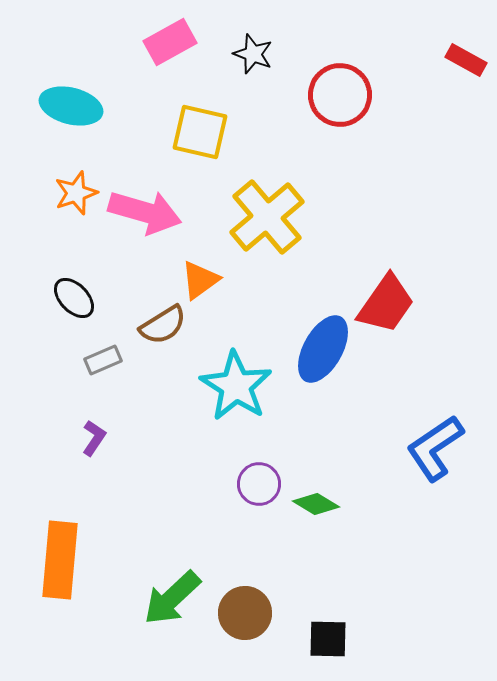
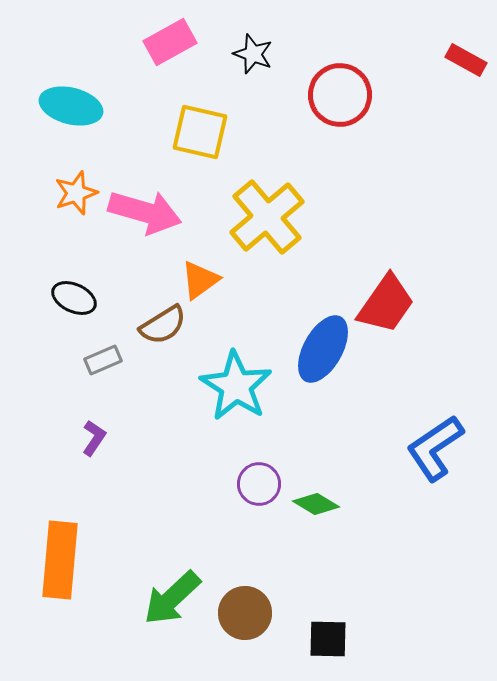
black ellipse: rotated 21 degrees counterclockwise
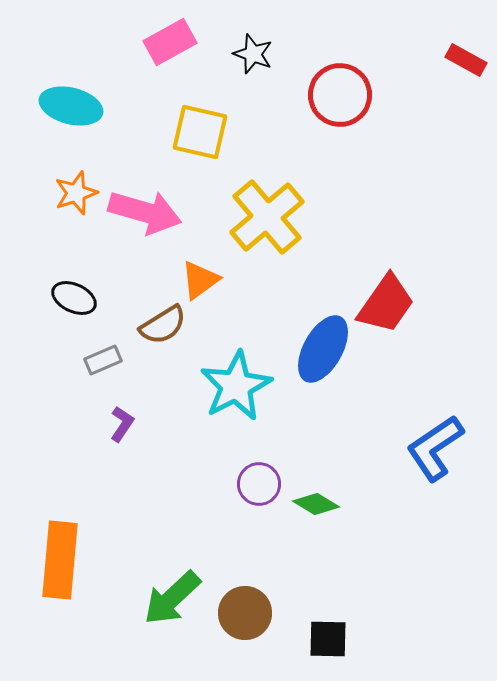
cyan star: rotated 12 degrees clockwise
purple L-shape: moved 28 px right, 14 px up
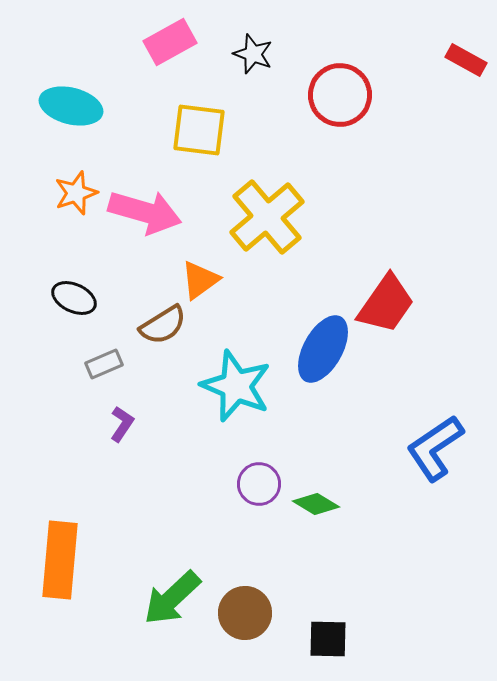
yellow square: moved 1 px left, 2 px up; rotated 6 degrees counterclockwise
gray rectangle: moved 1 px right, 4 px down
cyan star: rotated 22 degrees counterclockwise
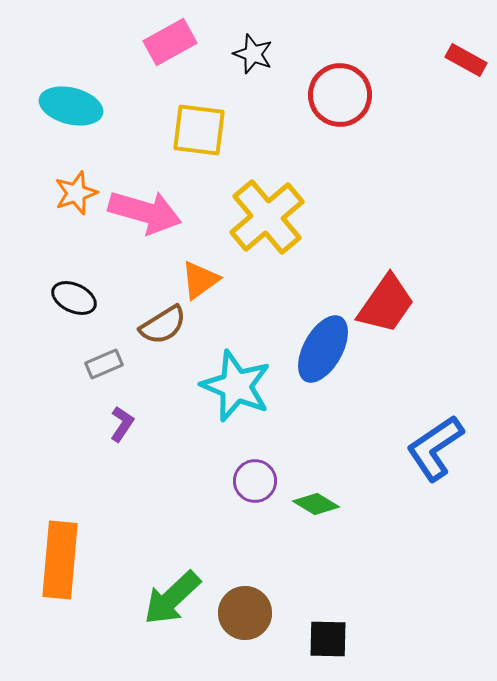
purple circle: moved 4 px left, 3 px up
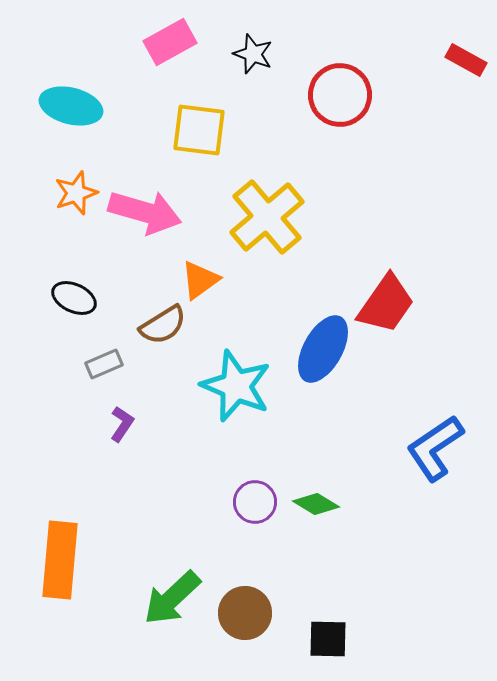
purple circle: moved 21 px down
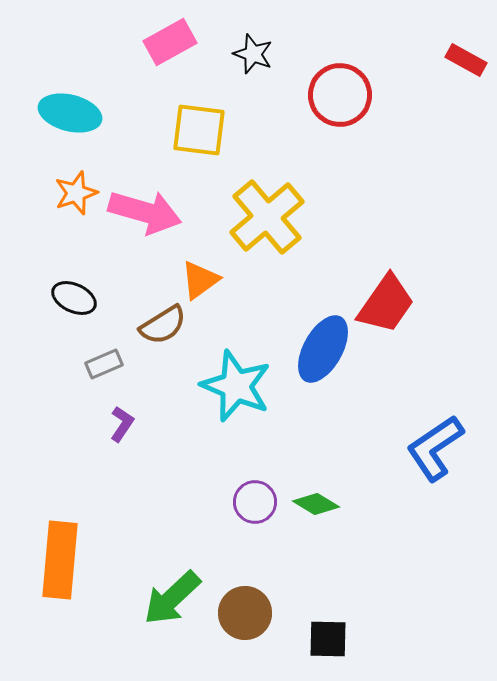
cyan ellipse: moved 1 px left, 7 px down
